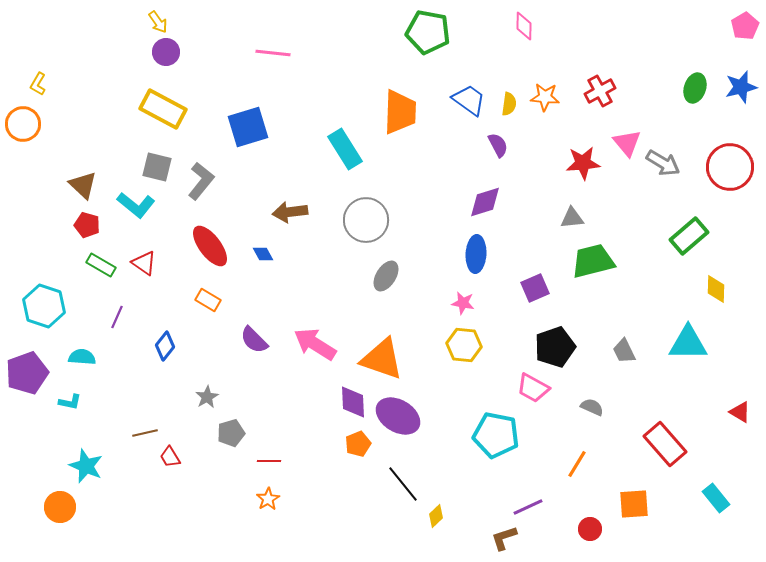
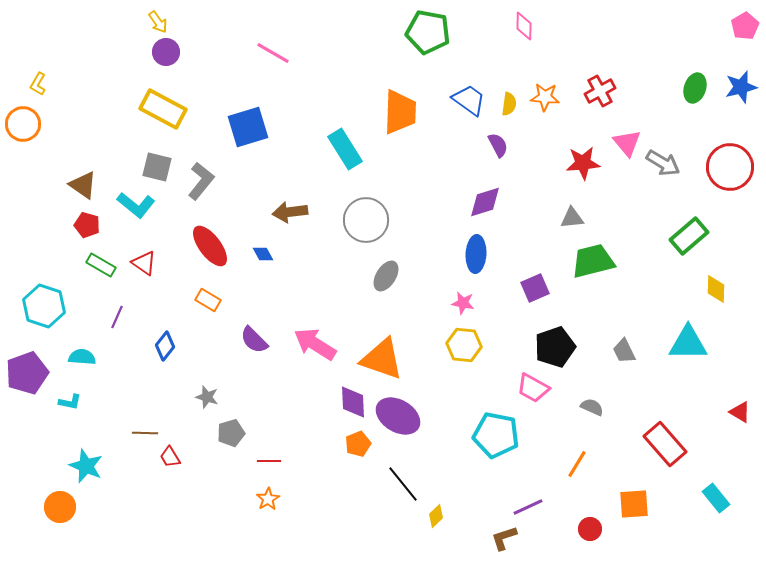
pink line at (273, 53): rotated 24 degrees clockwise
brown triangle at (83, 185): rotated 8 degrees counterclockwise
gray star at (207, 397): rotated 25 degrees counterclockwise
brown line at (145, 433): rotated 15 degrees clockwise
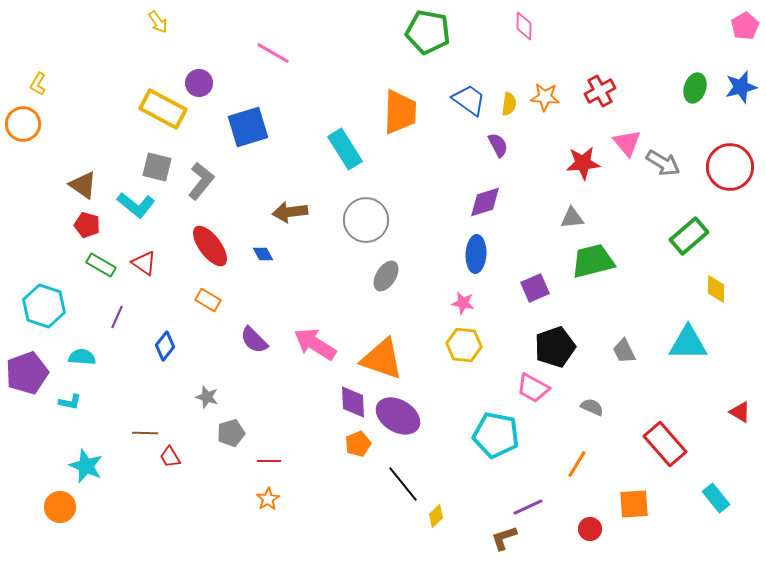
purple circle at (166, 52): moved 33 px right, 31 px down
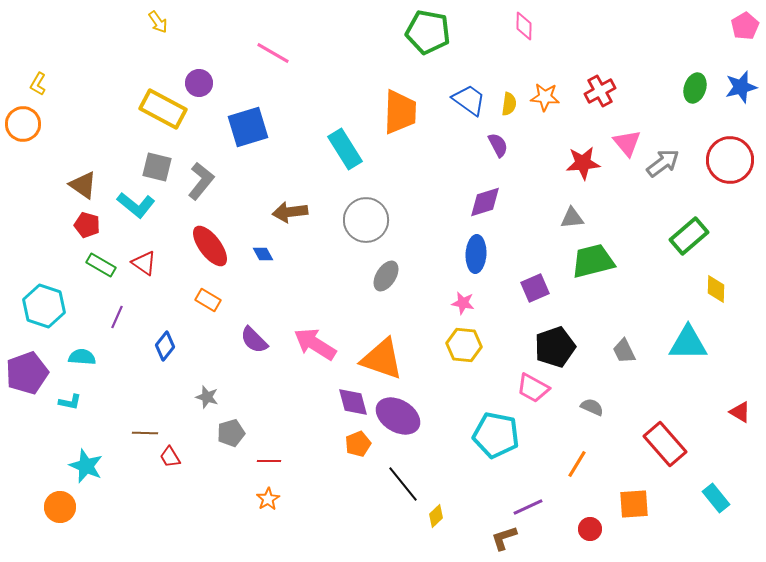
gray arrow at (663, 163): rotated 68 degrees counterclockwise
red circle at (730, 167): moved 7 px up
purple diamond at (353, 402): rotated 12 degrees counterclockwise
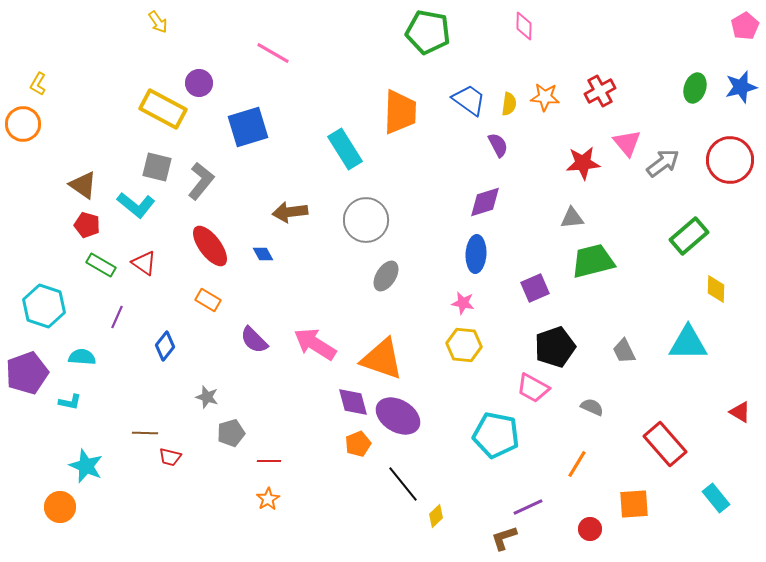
red trapezoid at (170, 457): rotated 45 degrees counterclockwise
